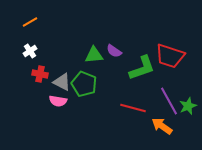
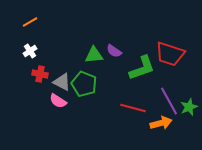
red trapezoid: moved 2 px up
pink semicircle: rotated 24 degrees clockwise
green star: moved 1 px right, 1 px down
orange arrow: moved 1 px left, 3 px up; rotated 130 degrees clockwise
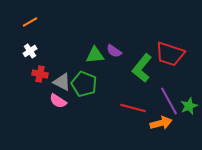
green triangle: moved 1 px right
green L-shape: rotated 148 degrees clockwise
green star: moved 1 px up
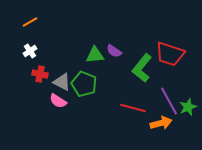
green star: moved 1 px left, 1 px down
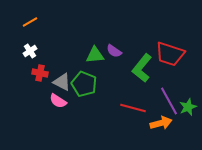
red cross: moved 1 px up
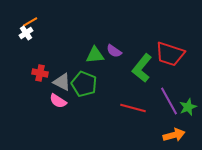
white cross: moved 4 px left, 18 px up
orange arrow: moved 13 px right, 12 px down
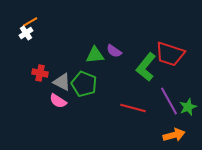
green L-shape: moved 4 px right, 1 px up
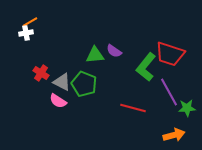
white cross: rotated 24 degrees clockwise
red cross: moved 1 px right; rotated 21 degrees clockwise
purple line: moved 9 px up
green star: moved 1 px left, 1 px down; rotated 18 degrees clockwise
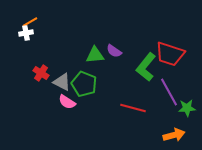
pink semicircle: moved 9 px right, 1 px down
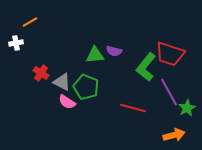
white cross: moved 10 px left, 10 px down
purple semicircle: rotated 21 degrees counterclockwise
green pentagon: moved 2 px right, 3 px down
green star: rotated 24 degrees counterclockwise
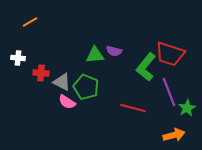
white cross: moved 2 px right, 15 px down; rotated 16 degrees clockwise
red cross: rotated 28 degrees counterclockwise
purple line: rotated 8 degrees clockwise
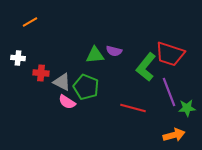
green star: rotated 24 degrees clockwise
